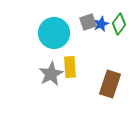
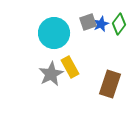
yellow rectangle: rotated 25 degrees counterclockwise
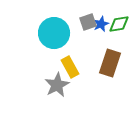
green diamond: rotated 45 degrees clockwise
gray star: moved 6 px right, 11 px down
brown rectangle: moved 21 px up
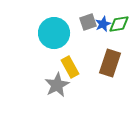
blue star: moved 2 px right
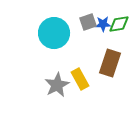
blue star: rotated 21 degrees clockwise
yellow rectangle: moved 10 px right, 12 px down
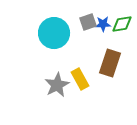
green diamond: moved 3 px right
